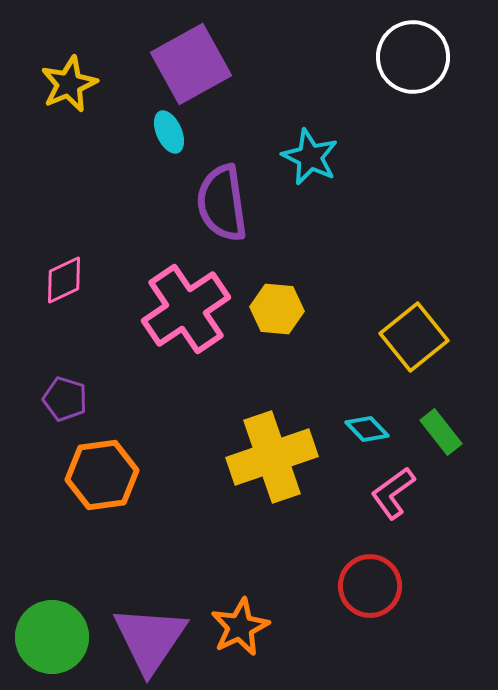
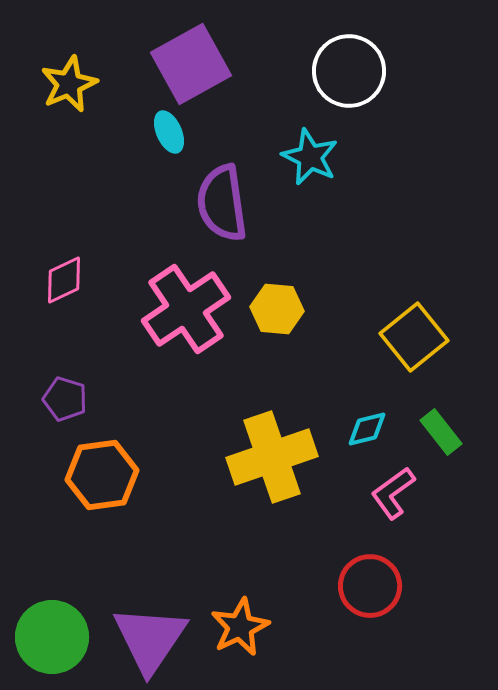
white circle: moved 64 px left, 14 px down
cyan diamond: rotated 60 degrees counterclockwise
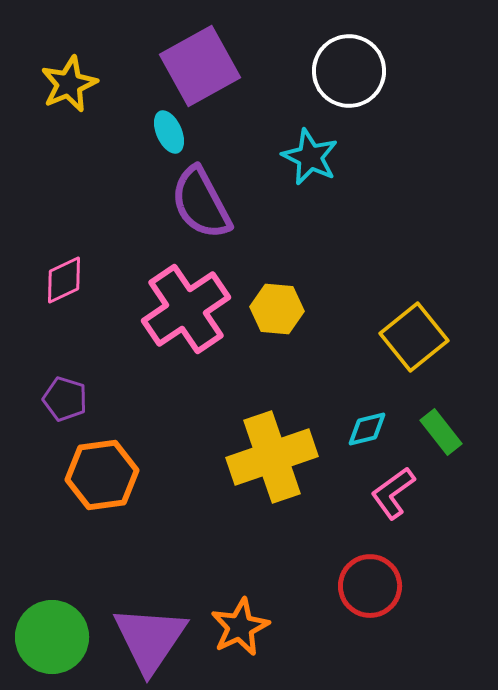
purple square: moved 9 px right, 2 px down
purple semicircle: moved 21 px left; rotated 20 degrees counterclockwise
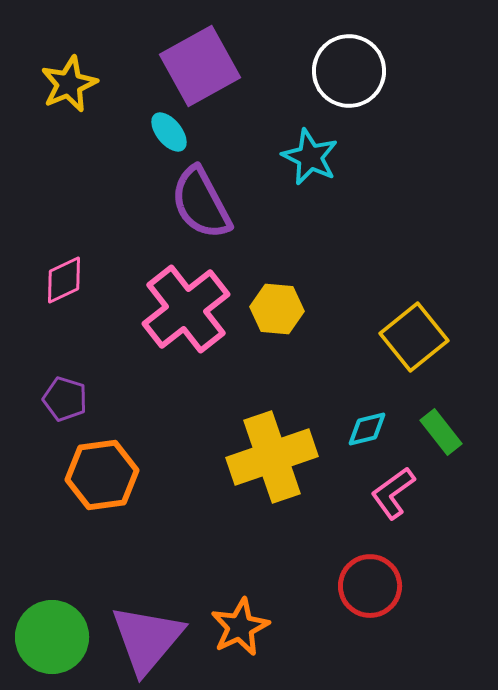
cyan ellipse: rotated 15 degrees counterclockwise
pink cross: rotated 4 degrees counterclockwise
purple triangle: moved 3 px left; rotated 6 degrees clockwise
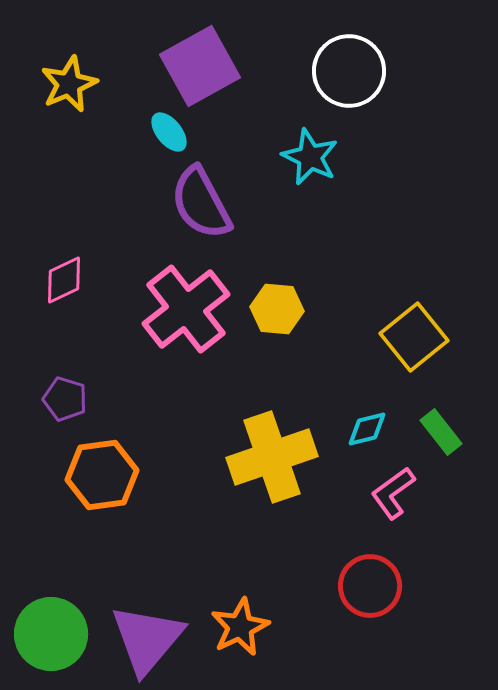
green circle: moved 1 px left, 3 px up
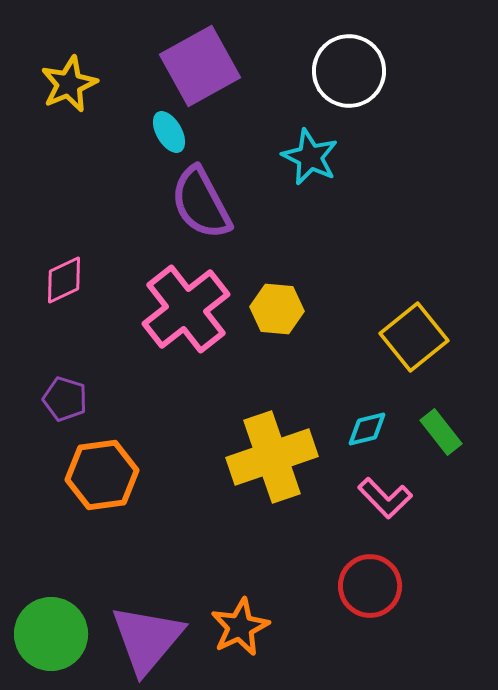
cyan ellipse: rotated 9 degrees clockwise
pink L-shape: moved 8 px left, 5 px down; rotated 98 degrees counterclockwise
